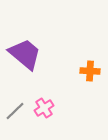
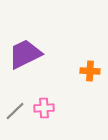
purple trapezoid: rotated 66 degrees counterclockwise
pink cross: rotated 30 degrees clockwise
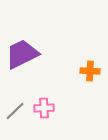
purple trapezoid: moved 3 px left
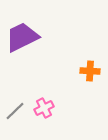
purple trapezoid: moved 17 px up
pink cross: rotated 24 degrees counterclockwise
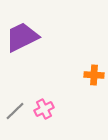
orange cross: moved 4 px right, 4 px down
pink cross: moved 1 px down
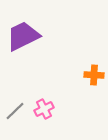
purple trapezoid: moved 1 px right, 1 px up
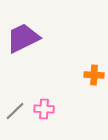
purple trapezoid: moved 2 px down
pink cross: rotated 30 degrees clockwise
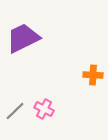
orange cross: moved 1 px left
pink cross: rotated 24 degrees clockwise
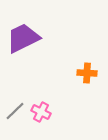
orange cross: moved 6 px left, 2 px up
pink cross: moved 3 px left, 3 px down
